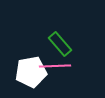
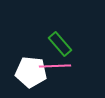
white pentagon: rotated 16 degrees clockwise
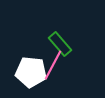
pink line: moved 2 px left, 1 px up; rotated 60 degrees counterclockwise
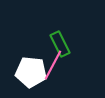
green rectangle: rotated 15 degrees clockwise
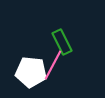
green rectangle: moved 2 px right, 2 px up
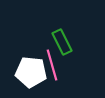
pink line: moved 1 px left; rotated 44 degrees counterclockwise
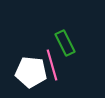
green rectangle: moved 3 px right, 1 px down
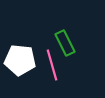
white pentagon: moved 11 px left, 12 px up
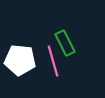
pink line: moved 1 px right, 4 px up
